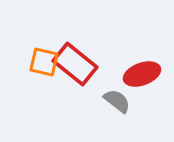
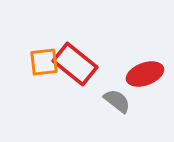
orange square: rotated 20 degrees counterclockwise
red ellipse: moved 3 px right
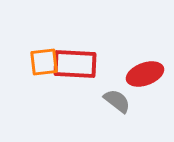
red rectangle: rotated 36 degrees counterclockwise
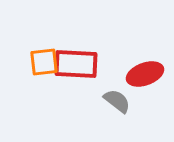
red rectangle: moved 1 px right
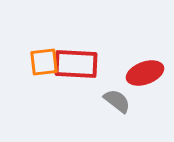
red ellipse: moved 1 px up
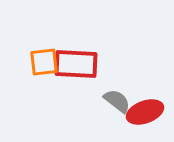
red ellipse: moved 39 px down
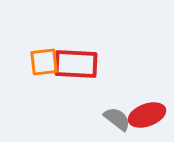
gray semicircle: moved 18 px down
red ellipse: moved 2 px right, 3 px down
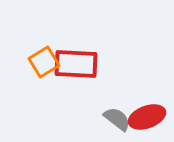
orange square: rotated 24 degrees counterclockwise
red ellipse: moved 2 px down
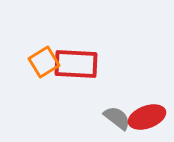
gray semicircle: moved 1 px up
